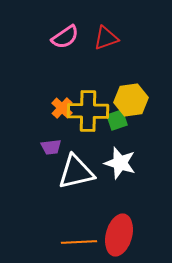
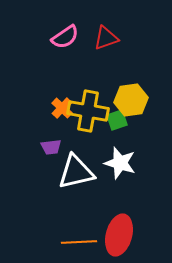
yellow cross: rotated 9 degrees clockwise
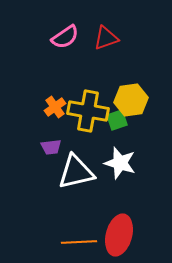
orange cross: moved 7 px left, 1 px up; rotated 10 degrees clockwise
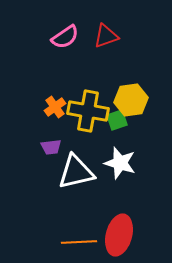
red triangle: moved 2 px up
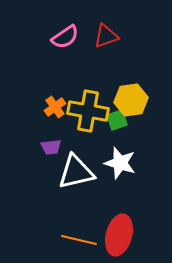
orange line: moved 2 px up; rotated 16 degrees clockwise
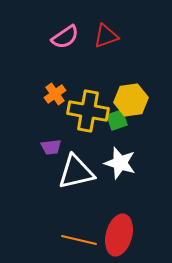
orange cross: moved 13 px up
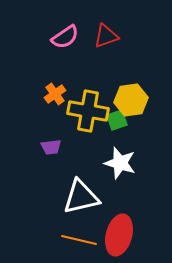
white triangle: moved 5 px right, 25 px down
